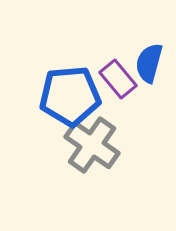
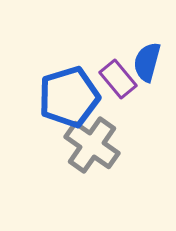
blue semicircle: moved 2 px left, 1 px up
blue pentagon: moved 1 px left, 1 px down; rotated 12 degrees counterclockwise
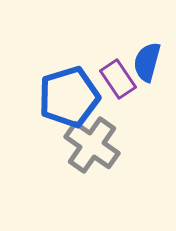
purple rectangle: rotated 6 degrees clockwise
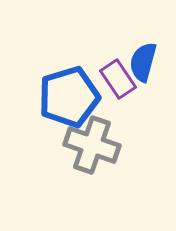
blue semicircle: moved 4 px left
gray cross: rotated 16 degrees counterclockwise
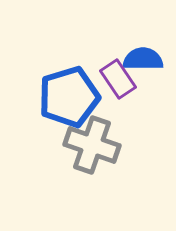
blue semicircle: moved 3 px up; rotated 75 degrees clockwise
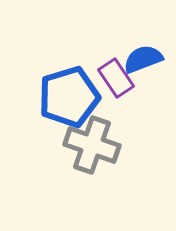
blue semicircle: rotated 21 degrees counterclockwise
purple rectangle: moved 2 px left, 1 px up
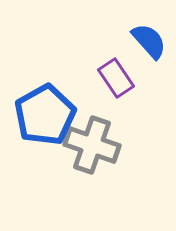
blue semicircle: moved 6 px right, 18 px up; rotated 69 degrees clockwise
blue pentagon: moved 24 px left, 18 px down; rotated 12 degrees counterclockwise
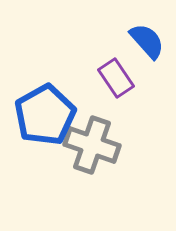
blue semicircle: moved 2 px left
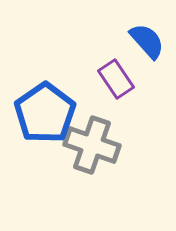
purple rectangle: moved 1 px down
blue pentagon: moved 2 px up; rotated 6 degrees counterclockwise
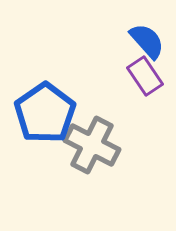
purple rectangle: moved 29 px right, 3 px up
gray cross: rotated 8 degrees clockwise
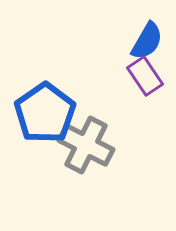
blue semicircle: rotated 72 degrees clockwise
gray cross: moved 6 px left
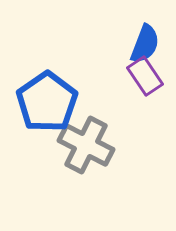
blue semicircle: moved 2 px left, 3 px down; rotated 9 degrees counterclockwise
blue pentagon: moved 2 px right, 11 px up
